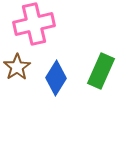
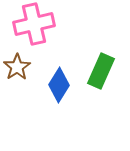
blue diamond: moved 3 px right, 7 px down
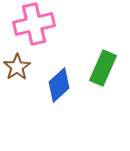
green rectangle: moved 2 px right, 3 px up
blue diamond: rotated 16 degrees clockwise
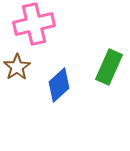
green rectangle: moved 6 px right, 1 px up
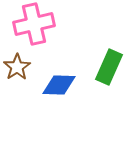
blue diamond: rotated 44 degrees clockwise
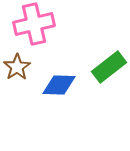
green rectangle: rotated 28 degrees clockwise
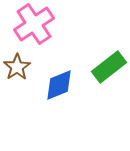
pink cross: rotated 21 degrees counterclockwise
blue diamond: rotated 24 degrees counterclockwise
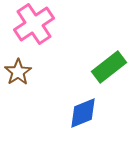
brown star: moved 1 px right, 5 px down
blue diamond: moved 24 px right, 28 px down
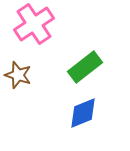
green rectangle: moved 24 px left
brown star: moved 3 px down; rotated 20 degrees counterclockwise
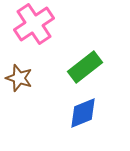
brown star: moved 1 px right, 3 px down
